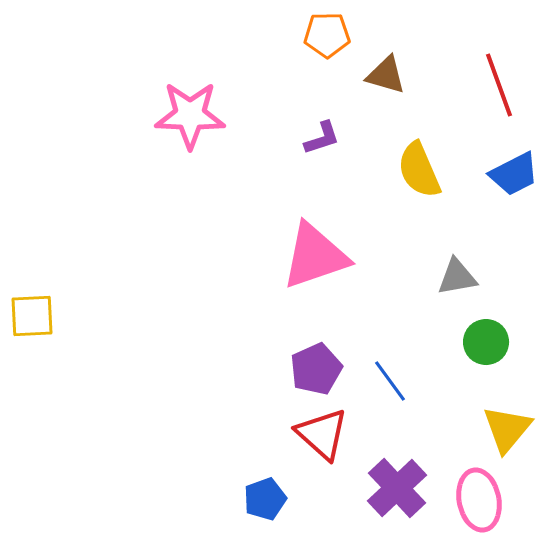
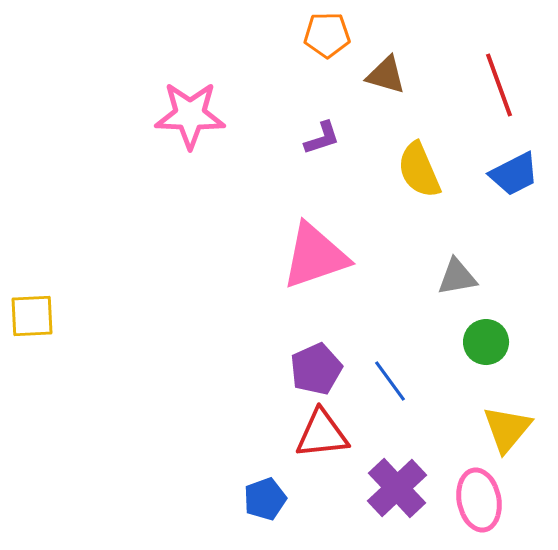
red triangle: rotated 48 degrees counterclockwise
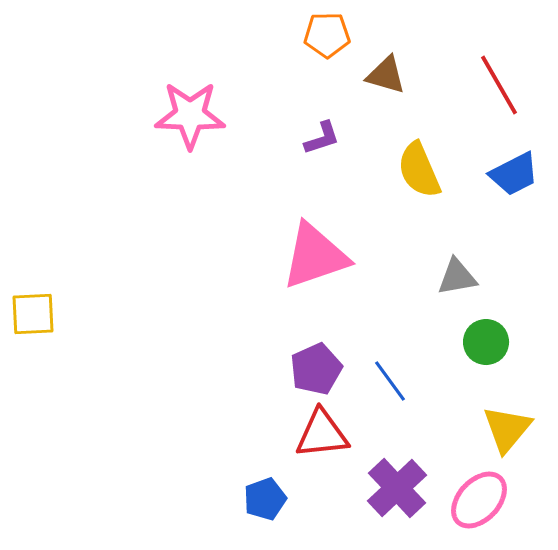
red line: rotated 10 degrees counterclockwise
yellow square: moved 1 px right, 2 px up
pink ellipse: rotated 54 degrees clockwise
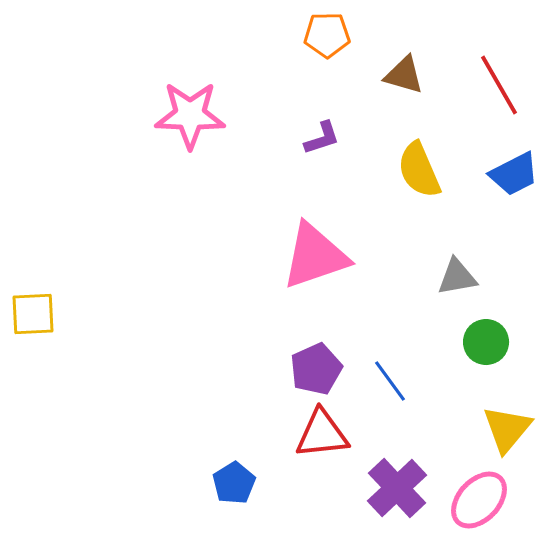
brown triangle: moved 18 px right
blue pentagon: moved 31 px left, 16 px up; rotated 12 degrees counterclockwise
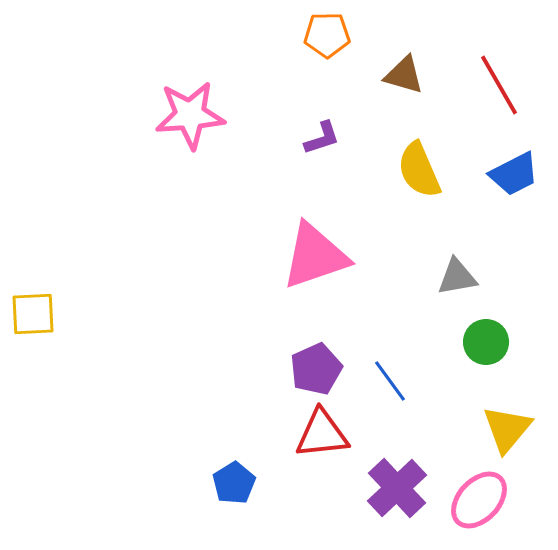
pink star: rotated 6 degrees counterclockwise
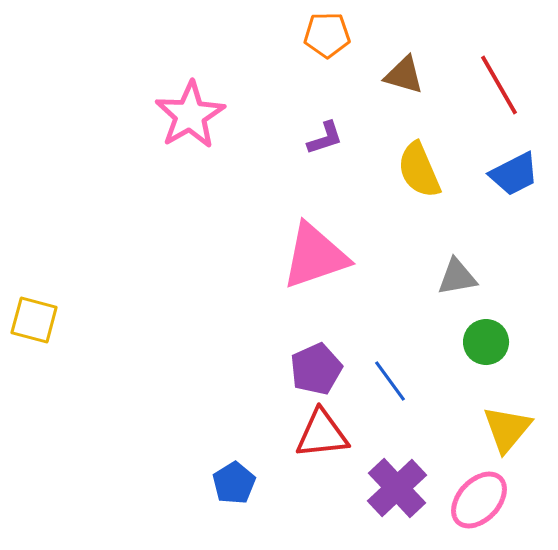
pink star: rotated 26 degrees counterclockwise
purple L-shape: moved 3 px right
yellow square: moved 1 px right, 6 px down; rotated 18 degrees clockwise
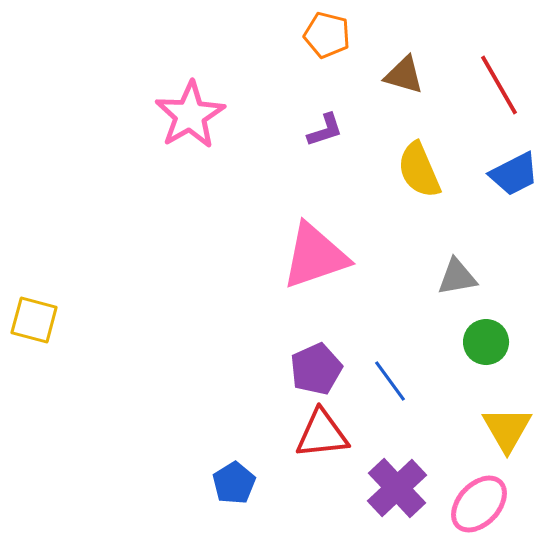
orange pentagon: rotated 15 degrees clockwise
purple L-shape: moved 8 px up
yellow triangle: rotated 10 degrees counterclockwise
pink ellipse: moved 4 px down
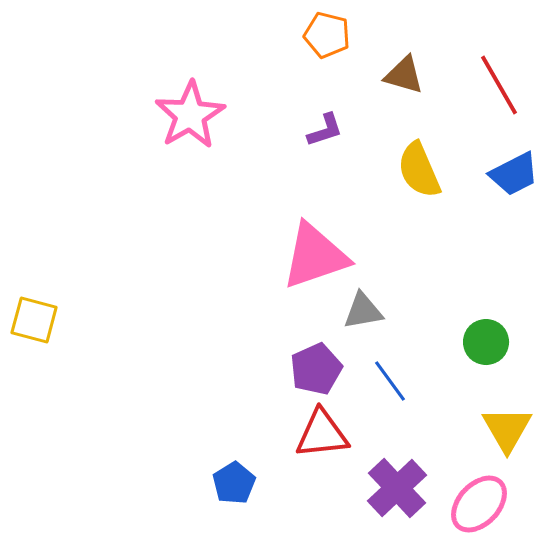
gray triangle: moved 94 px left, 34 px down
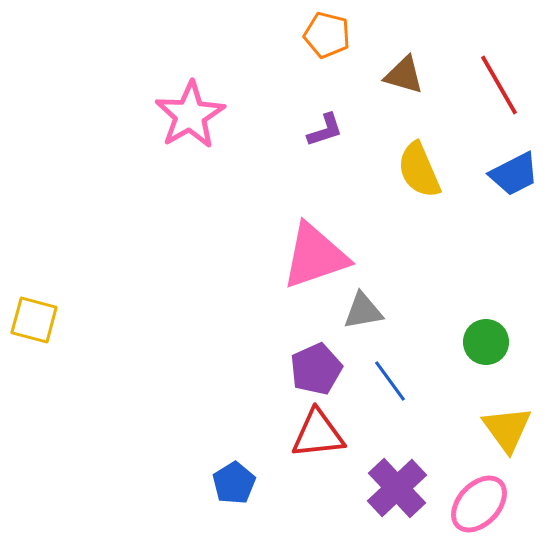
yellow triangle: rotated 6 degrees counterclockwise
red triangle: moved 4 px left
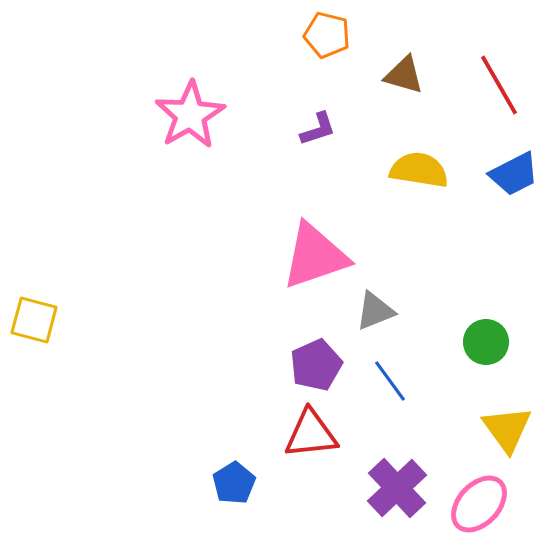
purple L-shape: moved 7 px left, 1 px up
yellow semicircle: rotated 122 degrees clockwise
gray triangle: moved 12 px right; rotated 12 degrees counterclockwise
purple pentagon: moved 4 px up
red triangle: moved 7 px left
